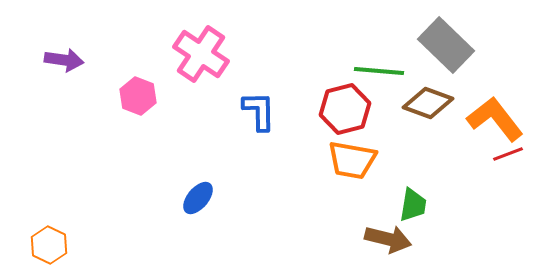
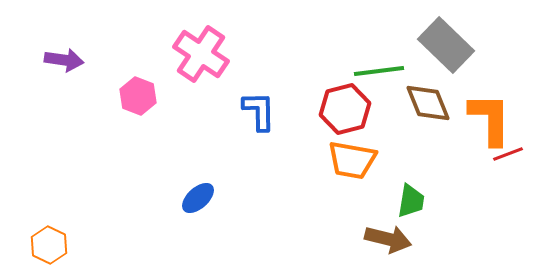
green line: rotated 12 degrees counterclockwise
brown diamond: rotated 48 degrees clockwise
orange L-shape: moved 5 px left; rotated 38 degrees clockwise
blue ellipse: rotated 8 degrees clockwise
green trapezoid: moved 2 px left, 4 px up
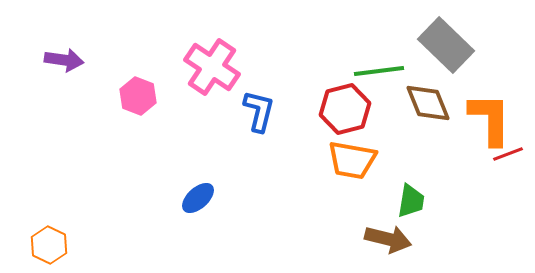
pink cross: moved 11 px right, 13 px down
blue L-shape: rotated 15 degrees clockwise
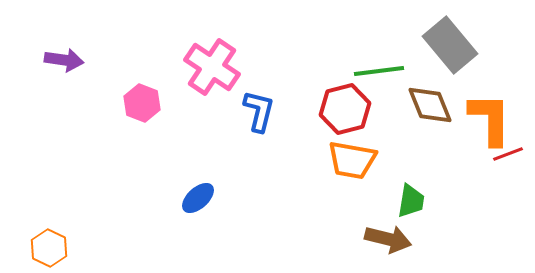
gray rectangle: moved 4 px right; rotated 6 degrees clockwise
pink hexagon: moved 4 px right, 7 px down
brown diamond: moved 2 px right, 2 px down
orange hexagon: moved 3 px down
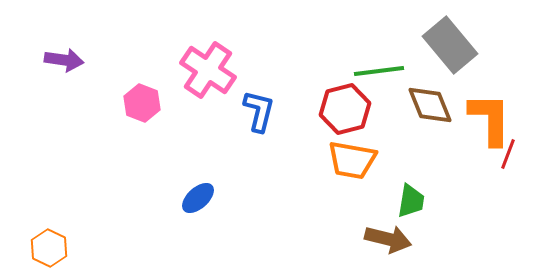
pink cross: moved 4 px left, 3 px down
red line: rotated 48 degrees counterclockwise
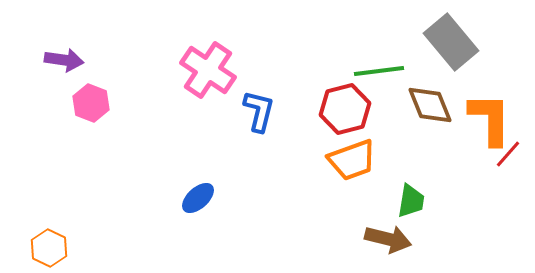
gray rectangle: moved 1 px right, 3 px up
pink hexagon: moved 51 px left
red line: rotated 20 degrees clockwise
orange trapezoid: rotated 30 degrees counterclockwise
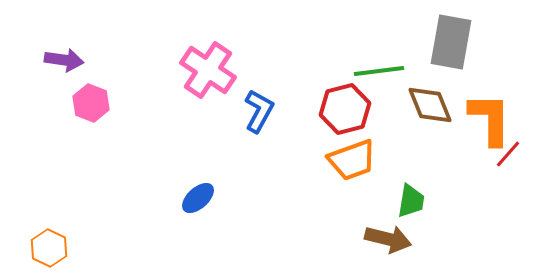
gray rectangle: rotated 50 degrees clockwise
blue L-shape: rotated 15 degrees clockwise
